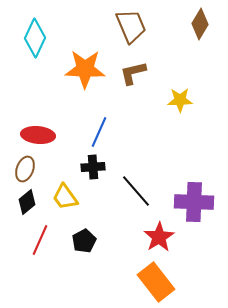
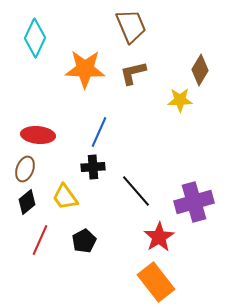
brown diamond: moved 46 px down
purple cross: rotated 18 degrees counterclockwise
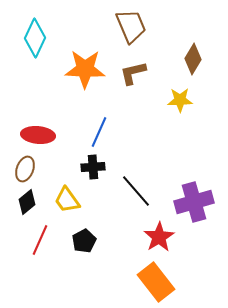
brown diamond: moved 7 px left, 11 px up
yellow trapezoid: moved 2 px right, 3 px down
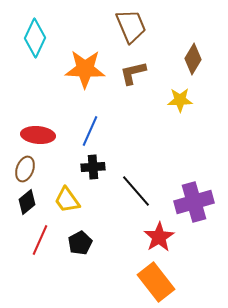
blue line: moved 9 px left, 1 px up
black pentagon: moved 4 px left, 2 px down
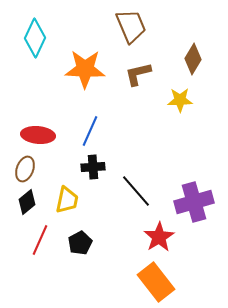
brown L-shape: moved 5 px right, 1 px down
yellow trapezoid: rotated 132 degrees counterclockwise
